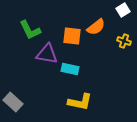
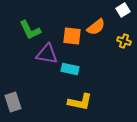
gray rectangle: rotated 30 degrees clockwise
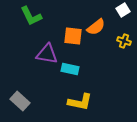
green L-shape: moved 1 px right, 14 px up
orange square: moved 1 px right
gray rectangle: moved 7 px right, 1 px up; rotated 30 degrees counterclockwise
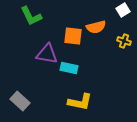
orange semicircle: rotated 24 degrees clockwise
cyan rectangle: moved 1 px left, 1 px up
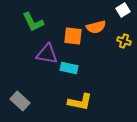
green L-shape: moved 2 px right, 6 px down
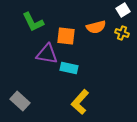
orange square: moved 7 px left
yellow cross: moved 2 px left, 8 px up
yellow L-shape: rotated 120 degrees clockwise
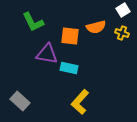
orange square: moved 4 px right
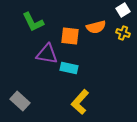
yellow cross: moved 1 px right
